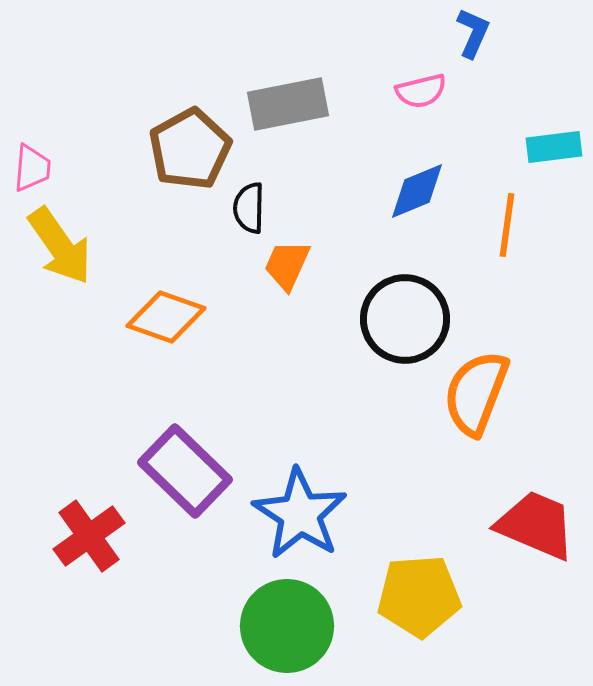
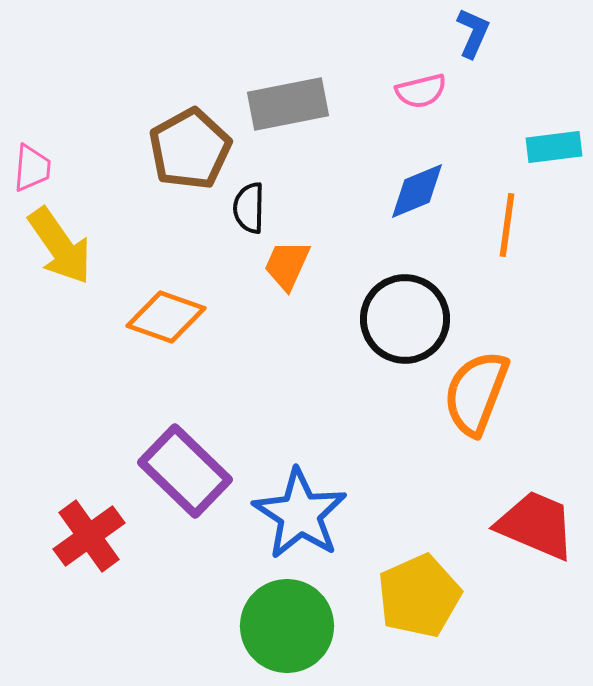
yellow pentagon: rotated 20 degrees counterclockwise
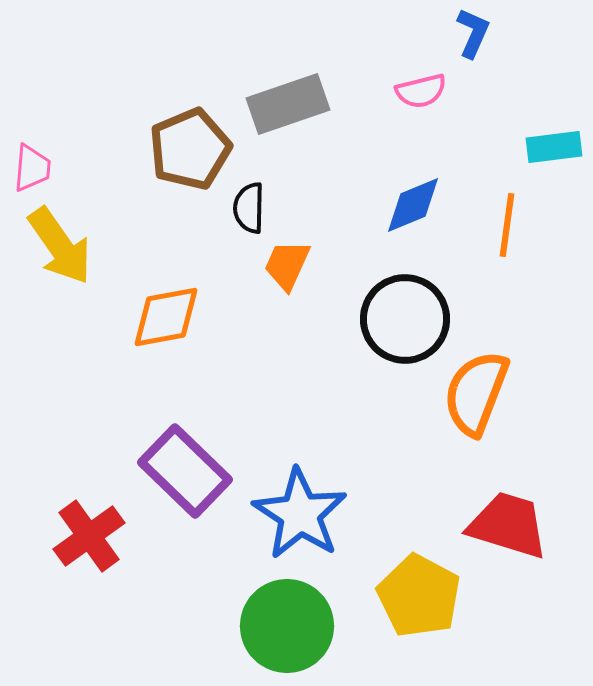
gray rectangle: rotated 8 degrees counterclockwise
brown pentagon: rotated 6 degrees clockwise
blue diamond: moved 4 px left, 14 px down
orange diamond: rotated 30 degrees counterclockwise
red trapezoid: moved 28 px left; rotated 6 degrees counterclockwise
yellow pentagon: rotated 20 degrees counterclockwise
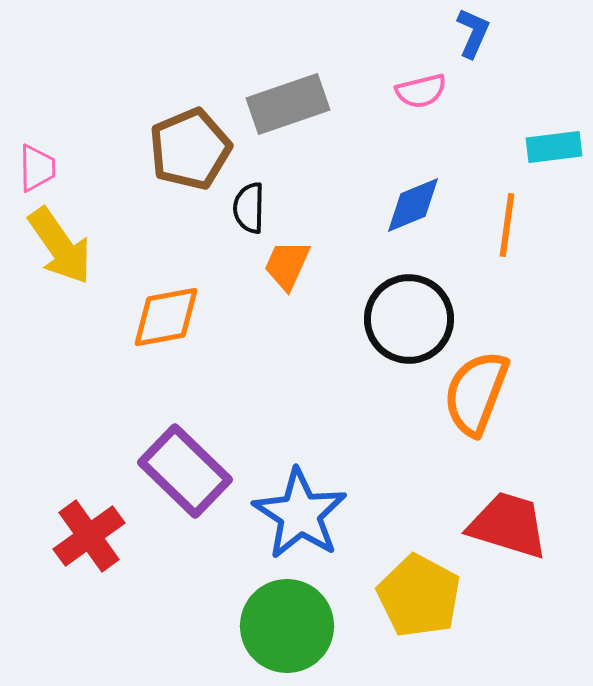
pink trapezoid: moved 5 px right; rotated 6 degrees counterclockwise
black circle: moved 4 px right
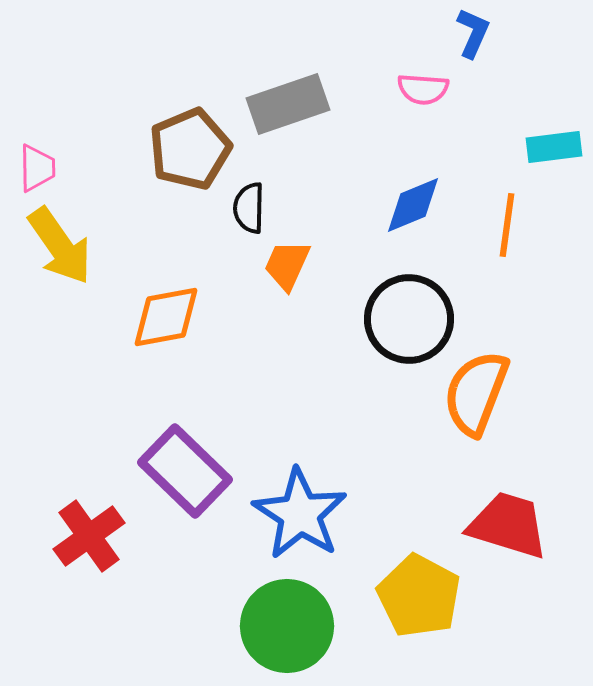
pink semicircle: moved 2 px right, 2 px up; rotated 18 degrees clockwise
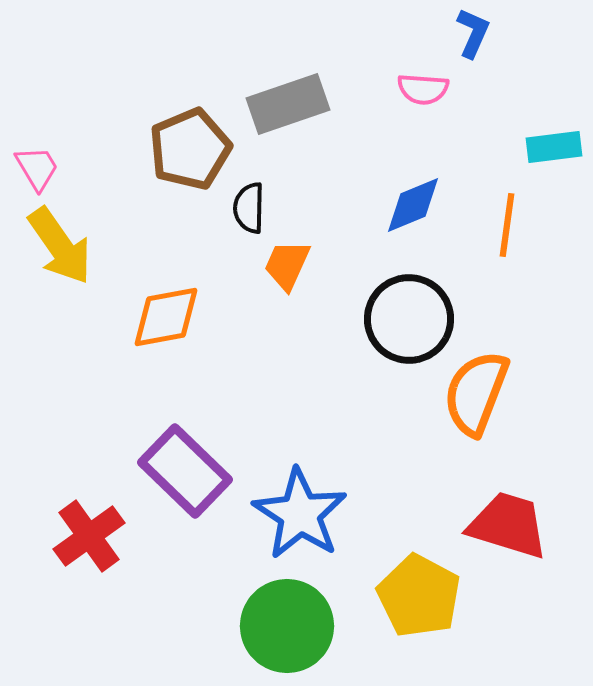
pink trapezoid: rotated 30 degrees counterclockwise
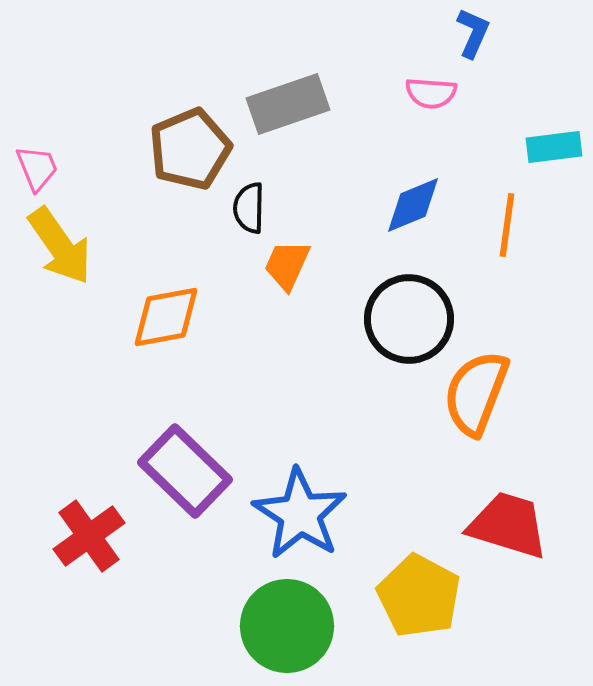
pink semicircle: moved 8 px right, 4 px down
pink trapezoid: rotated 9 degrees clockwise
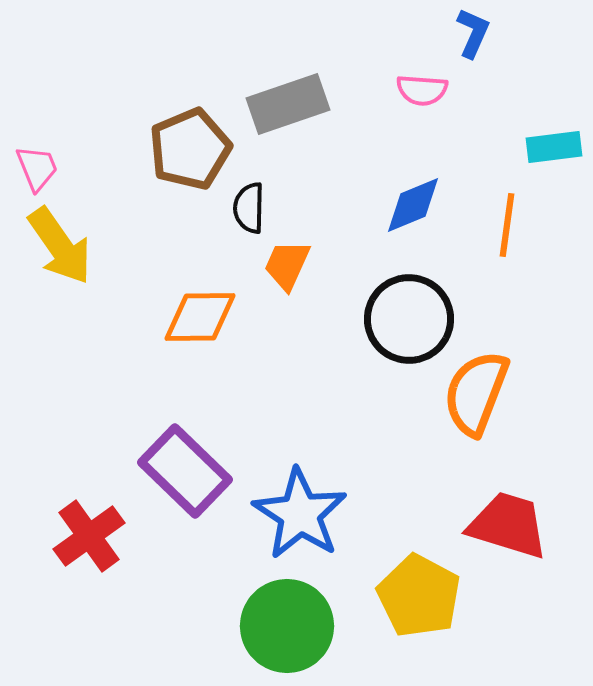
pink semicircle: moved 9 px left, 3 px up
orange diamond: moved 34 px right; rotated 10 degrees clockwise
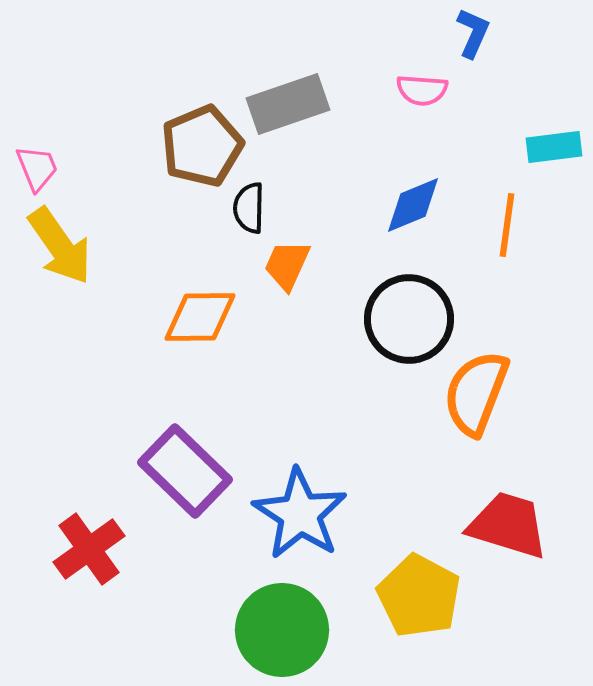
brown pentagon: moved 12 px right, 3 px up
red cross: moved 13 px down
green circle: moved 5 px left, 4 px down
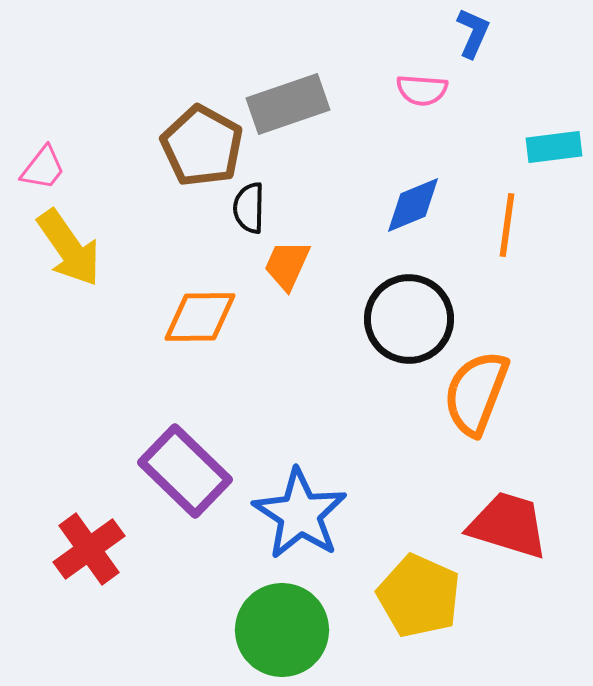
brown pentagon: rotated 20 degrees counterclockwise
pink trapezoid: moved 6 px right; rotated 60 degrees clockwise
yellow arrow: moved 9 px right, 2 px down
yellow pentagon: rotated 4 degrees counterclockwise
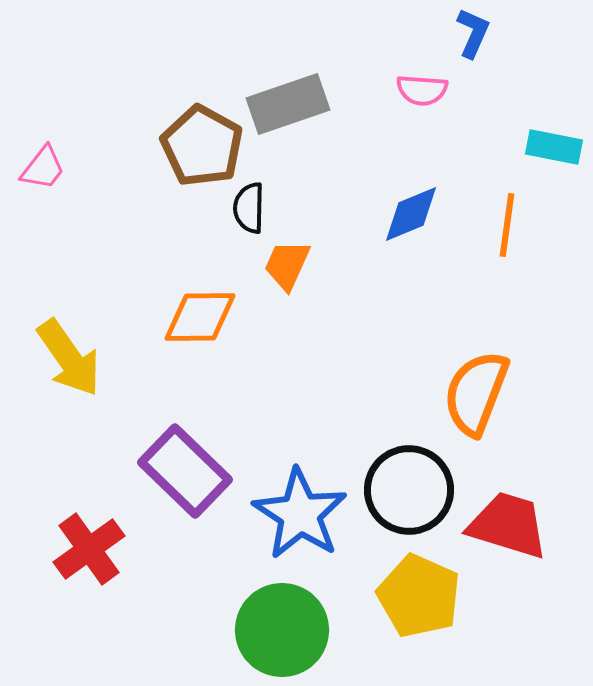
cyan rectangle: rotated 18 degrees clockwise
blue diamond: moved 2 px left, 9 px down
yellow arrow: moved 110 px down
black circle: moved 171 px down
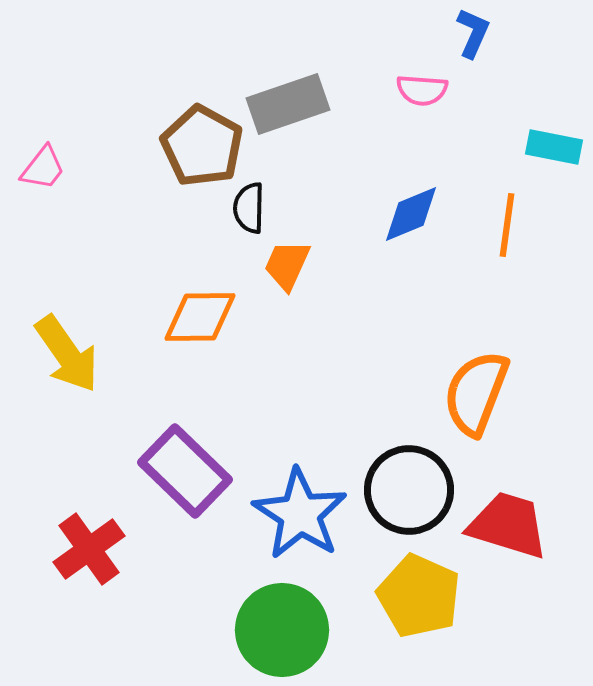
yellow arrow: moved 2 px left, 4 px up
